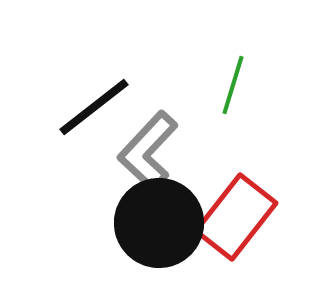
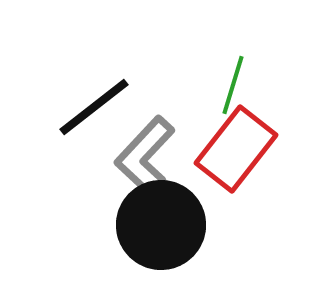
gray L-shape: moved 3 px left, 5 px down
red rectangle: moved 68 px up
black circle: moved 2 px right, 2 px down
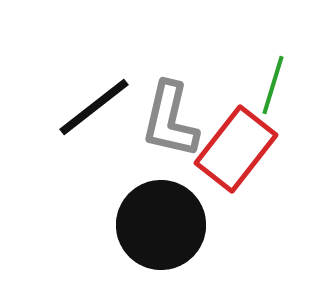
green line: moved 40 px right
gray L-shape: moved 25 px right, 36 px up; rotated 30 degrees counterclockwise
